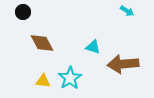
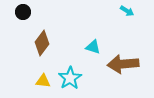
brown diamond: rotated 65 degrees clockwise
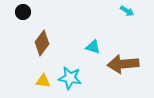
cyan star: rotated 30 degrees counterclockwise
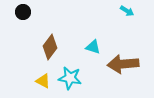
brown diamond: moved 8 px right, 4 px down
yellow triangle: rotated 21 degrees clockwise
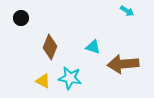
black circle: moved 2 px left, 6 px down
brown diamond: rotated 15 degrees counterclockwise
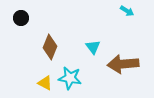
cyan triangle: rotated 35 degrees clockwise
yellow triangle: moved 2 px right, 2 px down
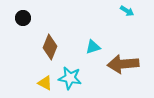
black circle: moved 2 px right
cyan triangle: rotated 49 degrees clockwise
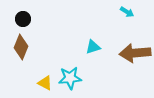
cyan arrow: moved 1 px down
black circle: moved 1 px down
brown diamond: moved 29 px left
brown arrow: moved 12 px right, 11 px up
cyan star: rotated 15 degrees counterclockwise
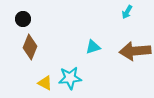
cyan arrow: rotated 88 degrees clockwise
brown diamond: moved 9 px right
brown arrow: moved 2 px up
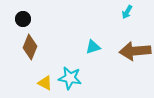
cyan star: rotated 15 degrees clockwise
